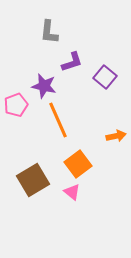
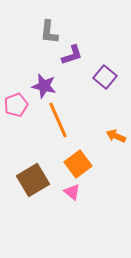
purple L-shape: moved 7 px up
orange arrow: rotated 144 degrees counterclockwise
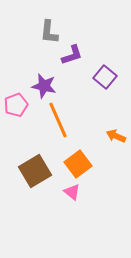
brown square: moved 2 px right, 9 px up
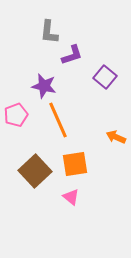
pink pentagon: moved 10 px down
orange arrow: moved 1 px down
orange square: moved 3 px left; rotated 28 degrees clockwise
brown square: rotated 12 degrees counterclockwise
pink triangle: moved 1 px left, 5 px down
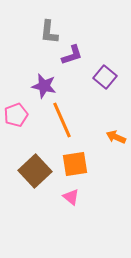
orange line: moved 4 px right
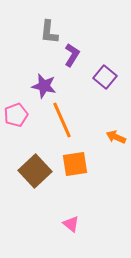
purple L-shape: rotated 40 degrees counterclockwise
pink triangle: moved 27 px down
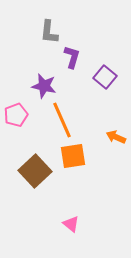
purple L-shape: moved 2 px down; rotated 15 degrees counterclockwise
orange square: moved 2 px left, 8 px up
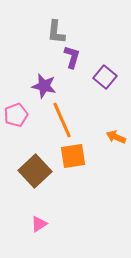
gray L-shape: moved 7 px right
pink triangle: moved 32 px left; rotated 48 degrees clockwise
